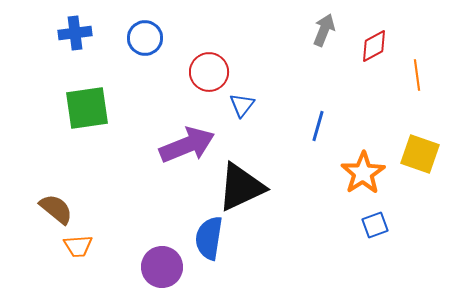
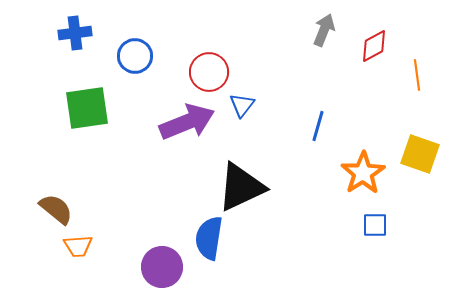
blue circle: moved 10 px left, 18 px down
purple arrow: moved 23 px up
blue square: rotated 20 degrees clockwise
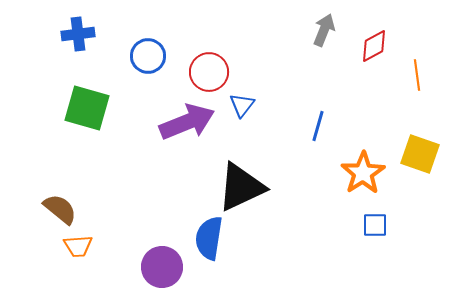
blue cross: moved 3 px right, 1 px down
blue circle: moved 13 px right
green square: rotated 24 degrees clockwise
brown semicircle: moved 4 px right
